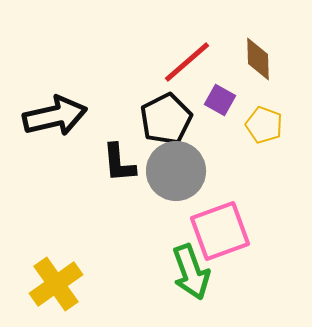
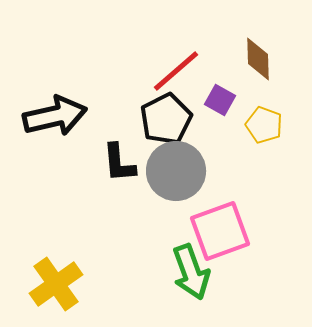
red line: moved 11 px left, 9 px down
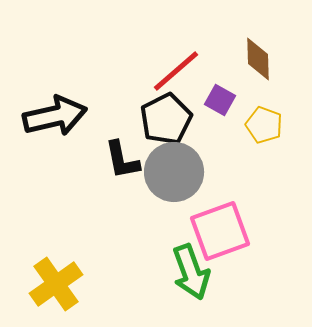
black L-shape: moved 3 px right, 3 px up; rotated 6 degrees counterclockwise
gray circle: moved 2 px left, 1 px down
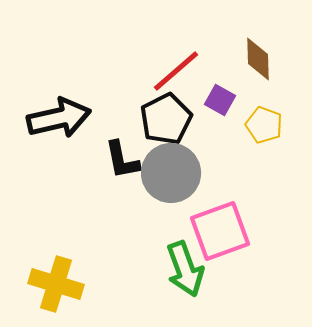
black arrow: moved 4 px right, 2 px down
gray circle: moved 3 px left, 1 px down
green arrow: moved 6 px left, 3 px up
yellow cross: rotated 38 degrees counterclockwise
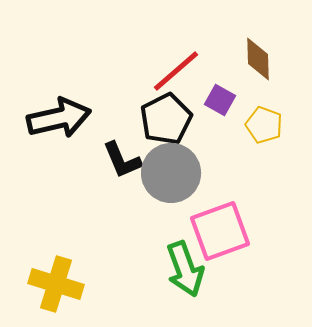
black L-shape: rotated 12 degrees counterclockwise
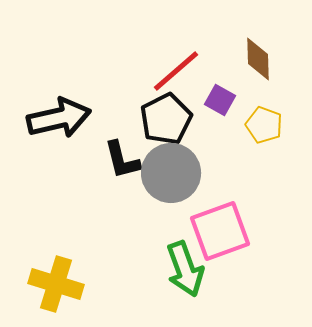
black L-shape: rotated 9 degrees clockwise
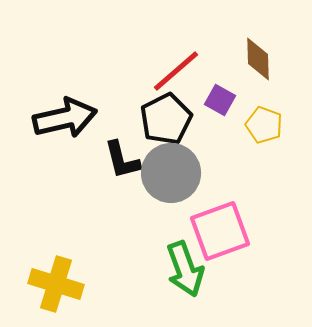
black arrow: moved 6 px right
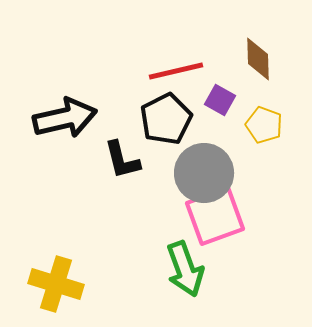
red line: rotated 28 degrees clockwise
gray circle: moved 33 px right
pink square: moved 5 px left, 15 px up
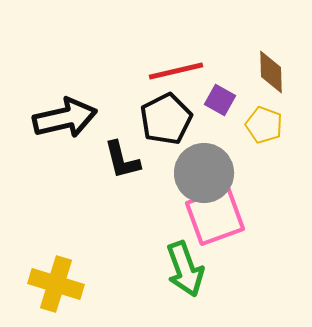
brown diamond: moved 13 px right, 13 px down
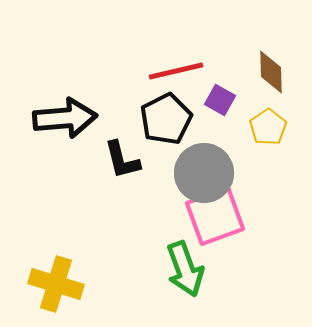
black arrow: rotated 8 degrees clockwise
yellow pentagon: moved 4 px right, 2 px down; rotated 18 degrees clockwise
